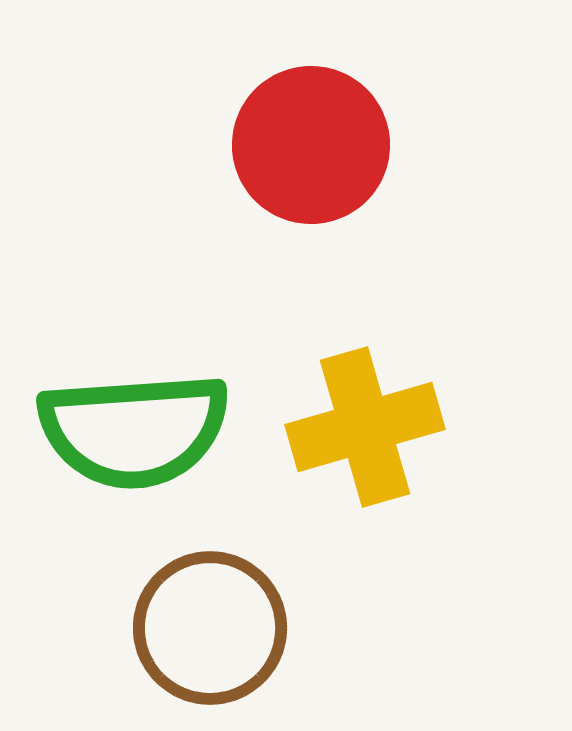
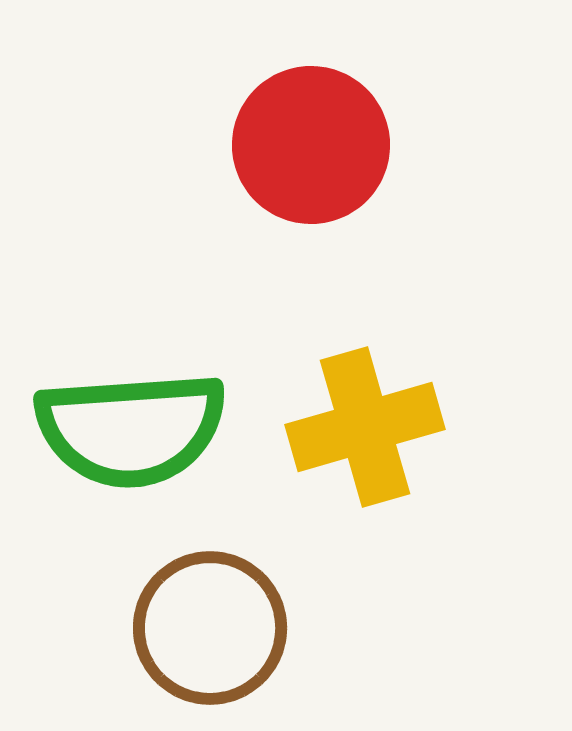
green semicircle: moved 3 px left, 1 px up
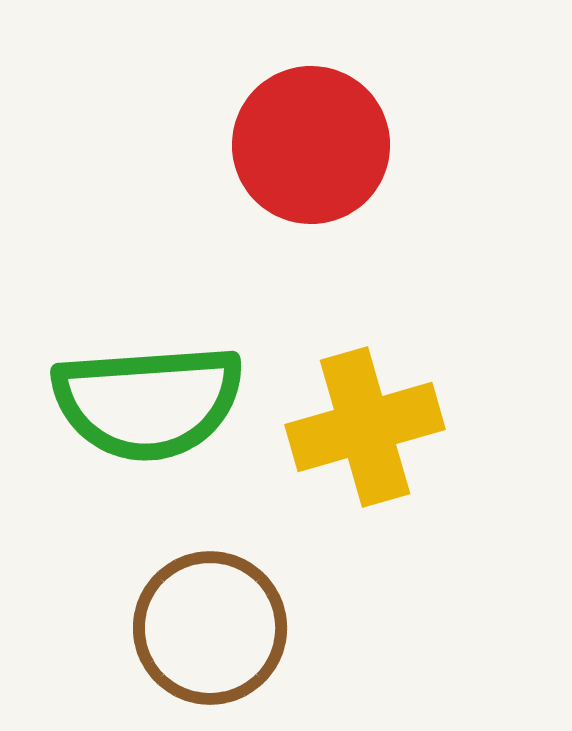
green semicircle: moved 17 px right, 27 px up
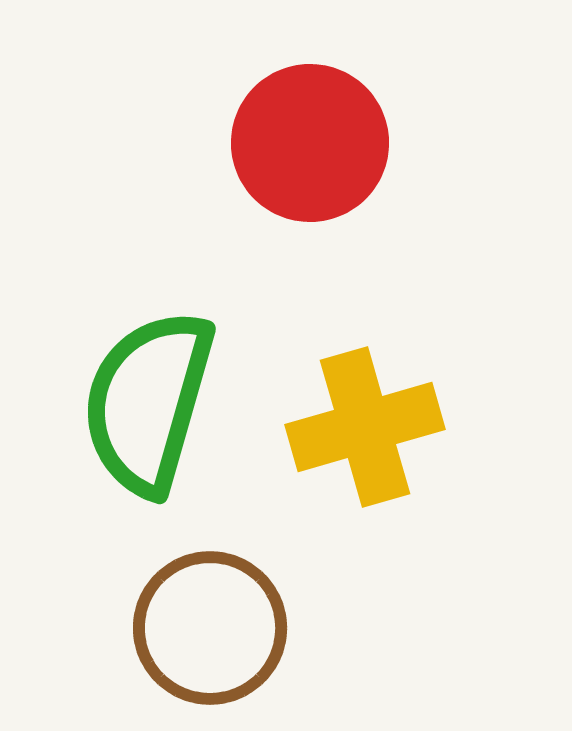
red circle: moved 1 px left, 2 px up
green semicircle: rotated 110 degrees clockwise
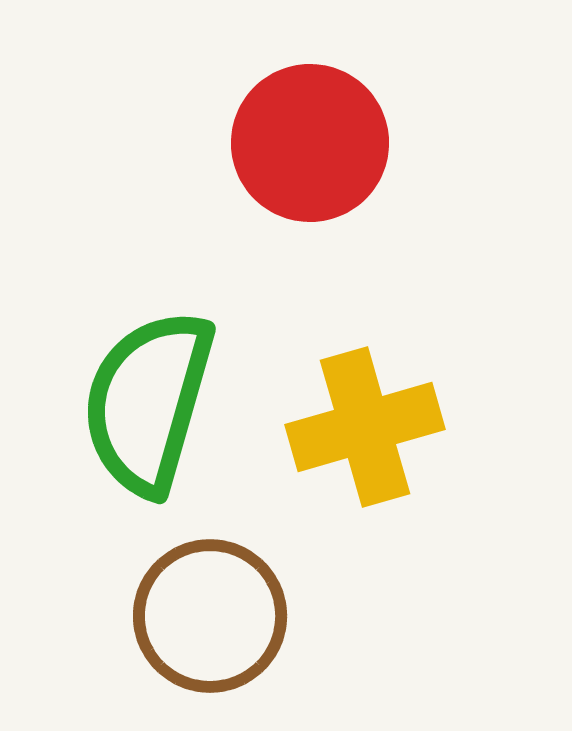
brown circle: moved 12 px up
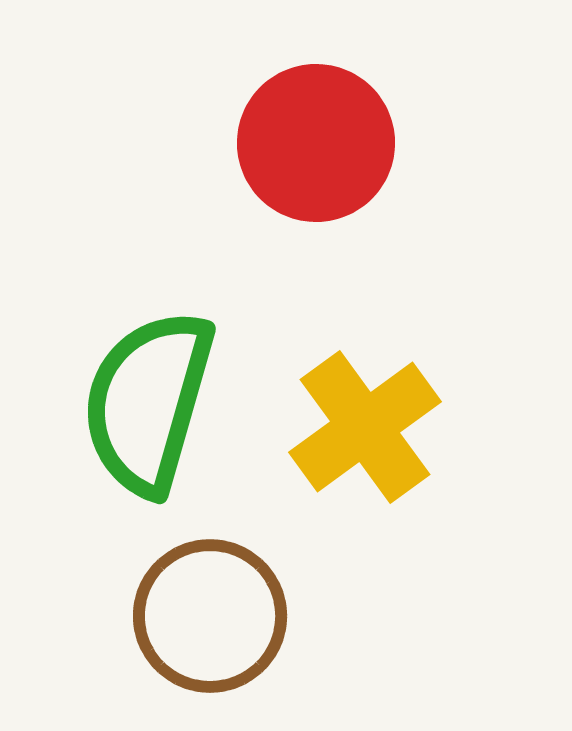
red circle: moved 6 px right
yellow cross: rotated 20 degrees counterclockwise
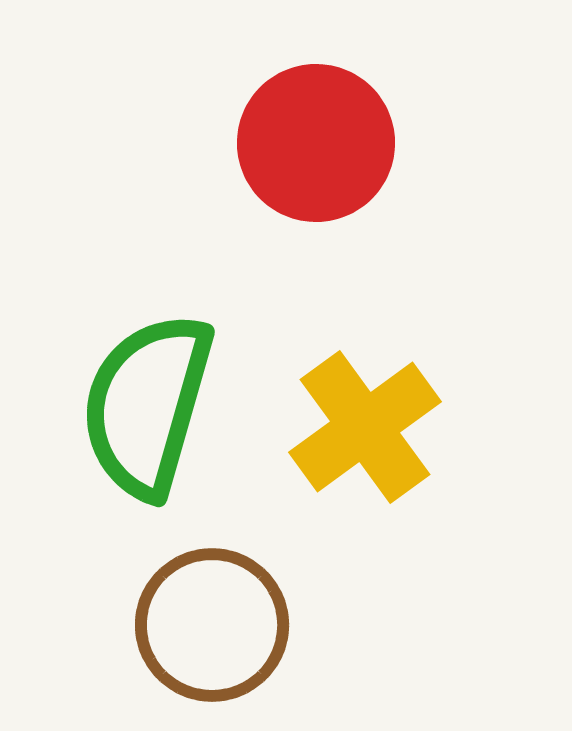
green semicircle: moved 1 px left, 3 px down
brown circle: moved 2 px right, 9 px down
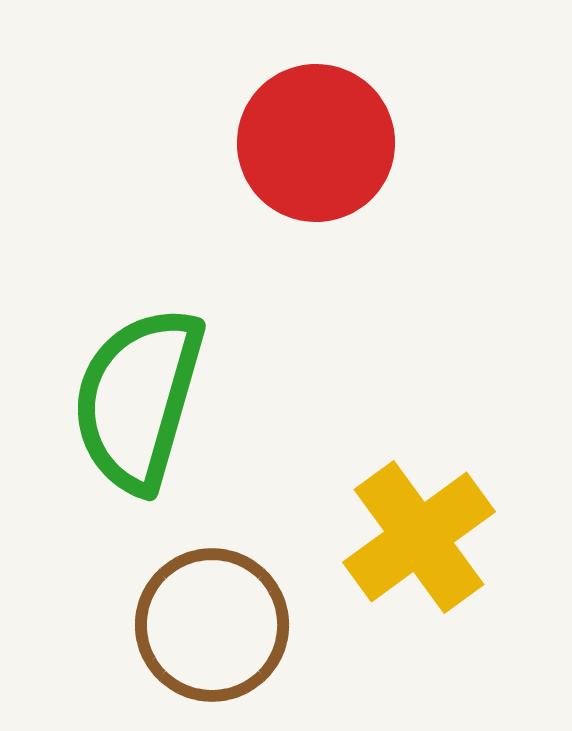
green semicircle: moved 9 px left, 6 px up
yellow cross: moved 54 px right, 110 px down
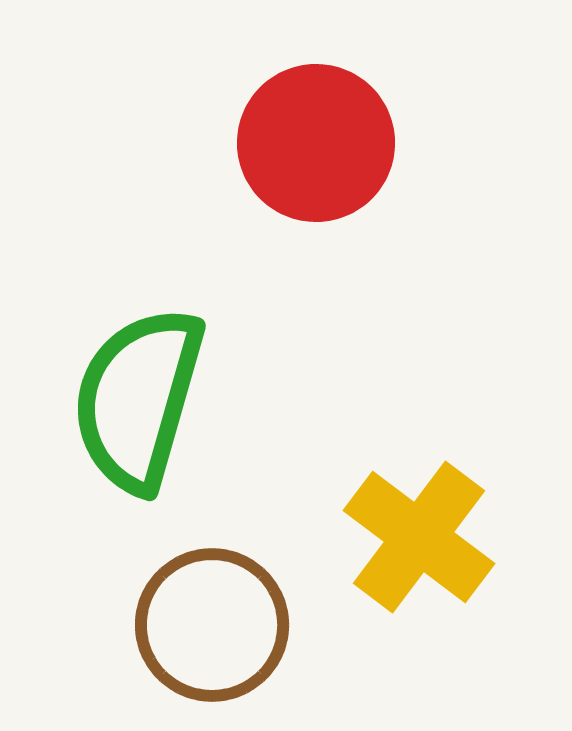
yellow cross: rotated 17 degrees counterclockwise
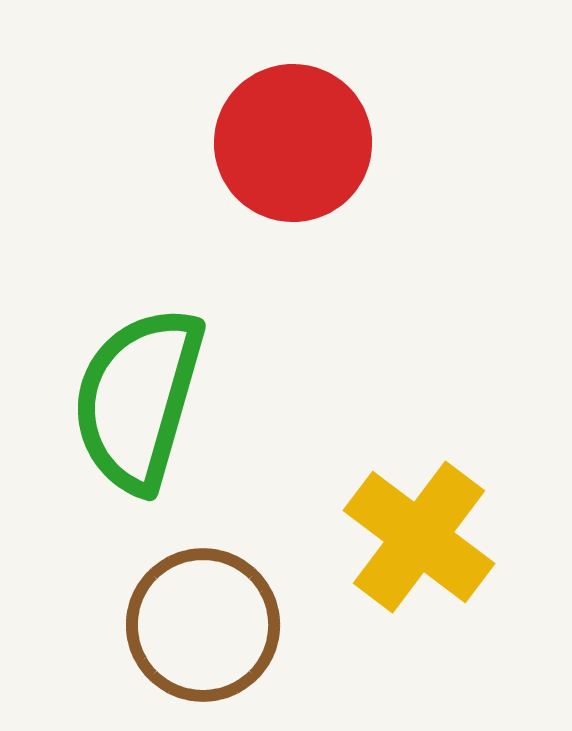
red circle: moved 23 px left
brown circle: moved 9 px left
